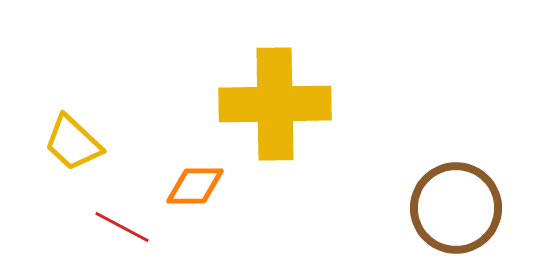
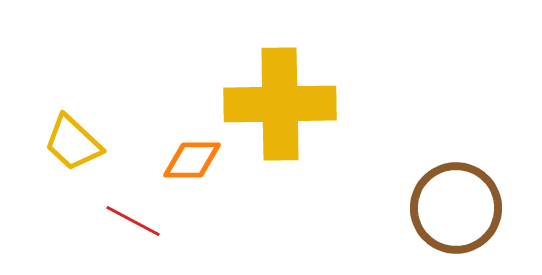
yellow cross: moved 5 px right
orange diamond: moved 3 px left, 26 px up
red line: moved 11 px right, 6 px up
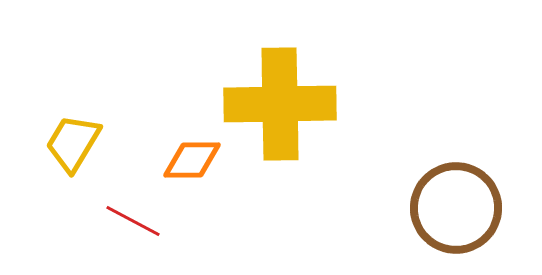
yellow trapezoid: rotated 78 degrees clockwise
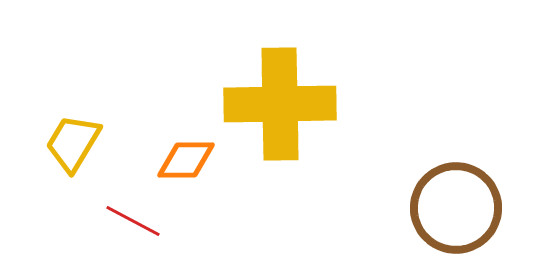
orange diamond: moved 6 px left
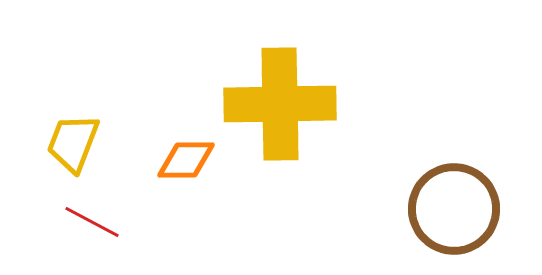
yellow trapezoid: rotated 10 degrees counterclockwise
brown circle: moved 2 px left, 1 px down
red line: moved 41 px left, 1 px down
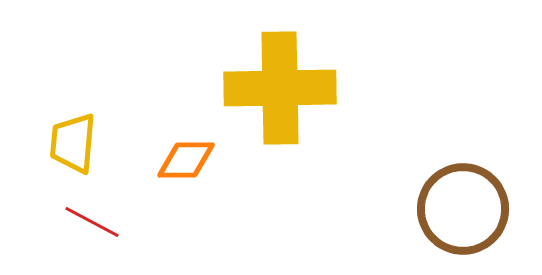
yellow cross: moved 16 px up
yellow trapezoid: rotated 16 degrees counterclockwise
brown circle: moved 9 px right
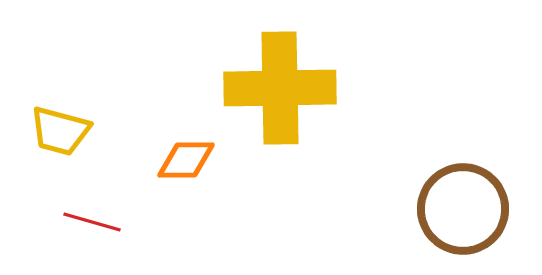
yellow trapezoid: moved 13 px left, 12 px up; rotated 80 degrees counterclockwise
red line: rotated 12 degrees counterclockwise
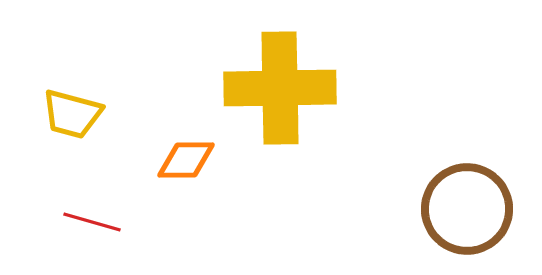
yellow trapezoid: moved 12 px right, 17 px up
brown circle: moved 4 px right
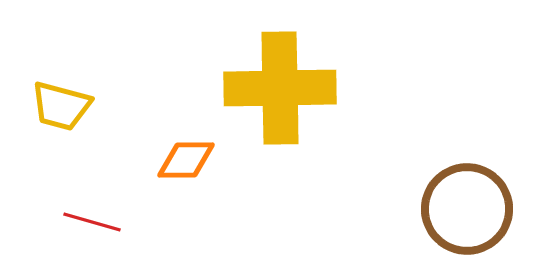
yellow trapezoid: moved 11 px left, 8 px up
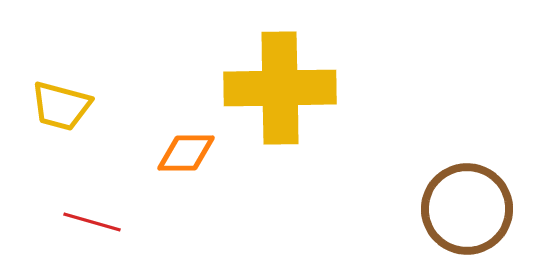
orange diamond: moved 7 px up
